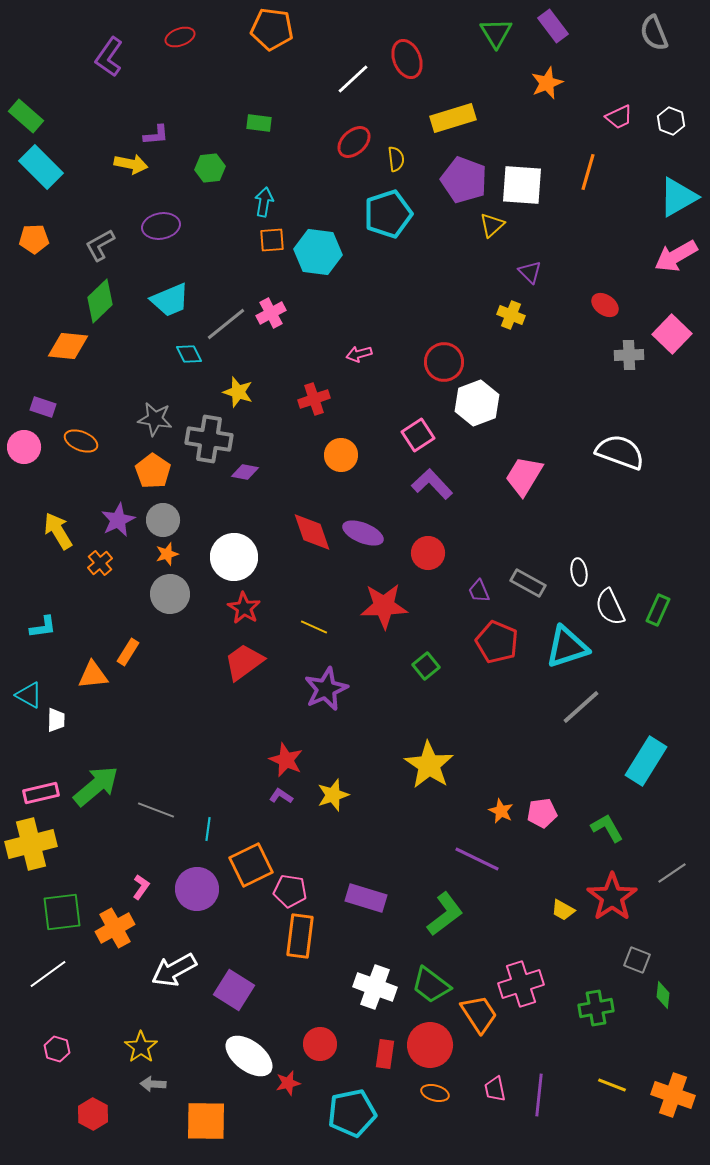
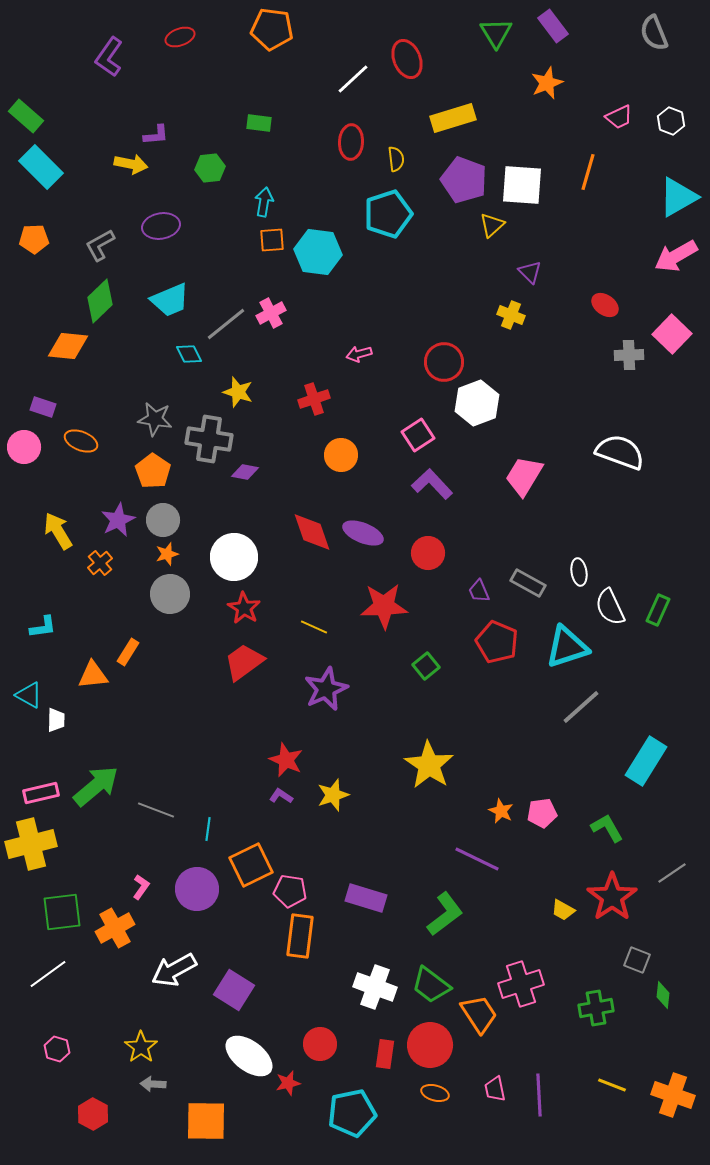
red ellipse at (354, 142): moved 3 px left; rotated 44 degrees counterclockwise
purple line at (539, 1095): rotated 9 degrees counterclockwise
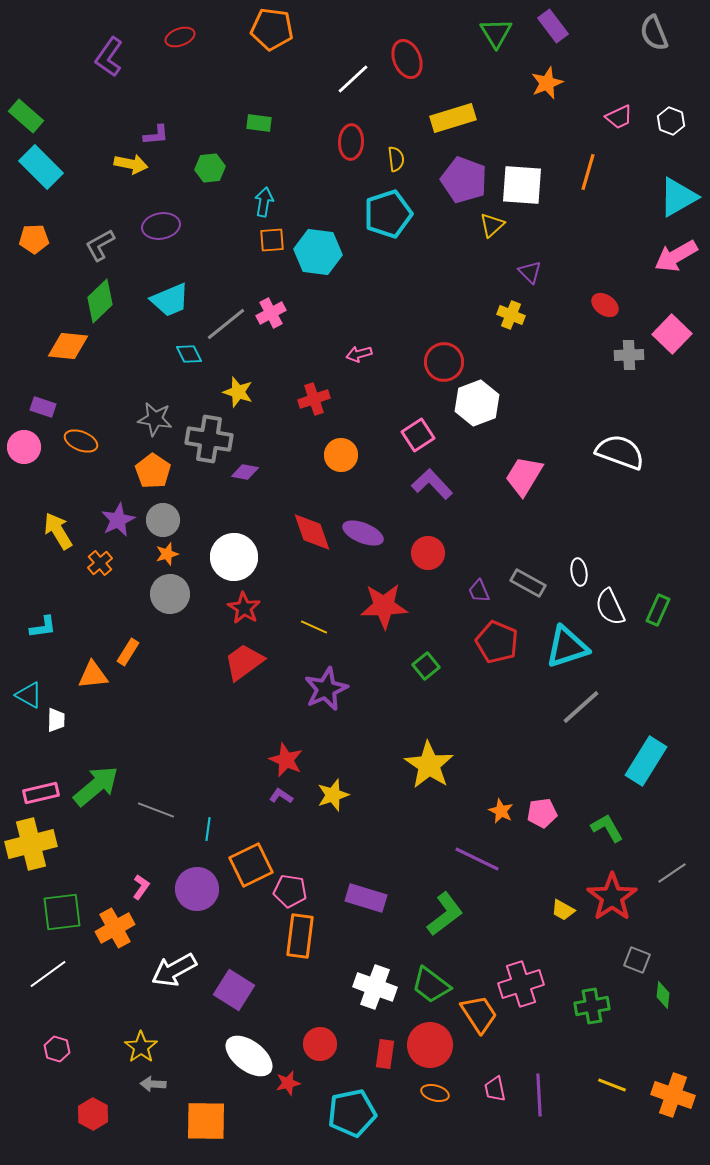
green cross at (596, 1008): moved 4 px left, 2 px up
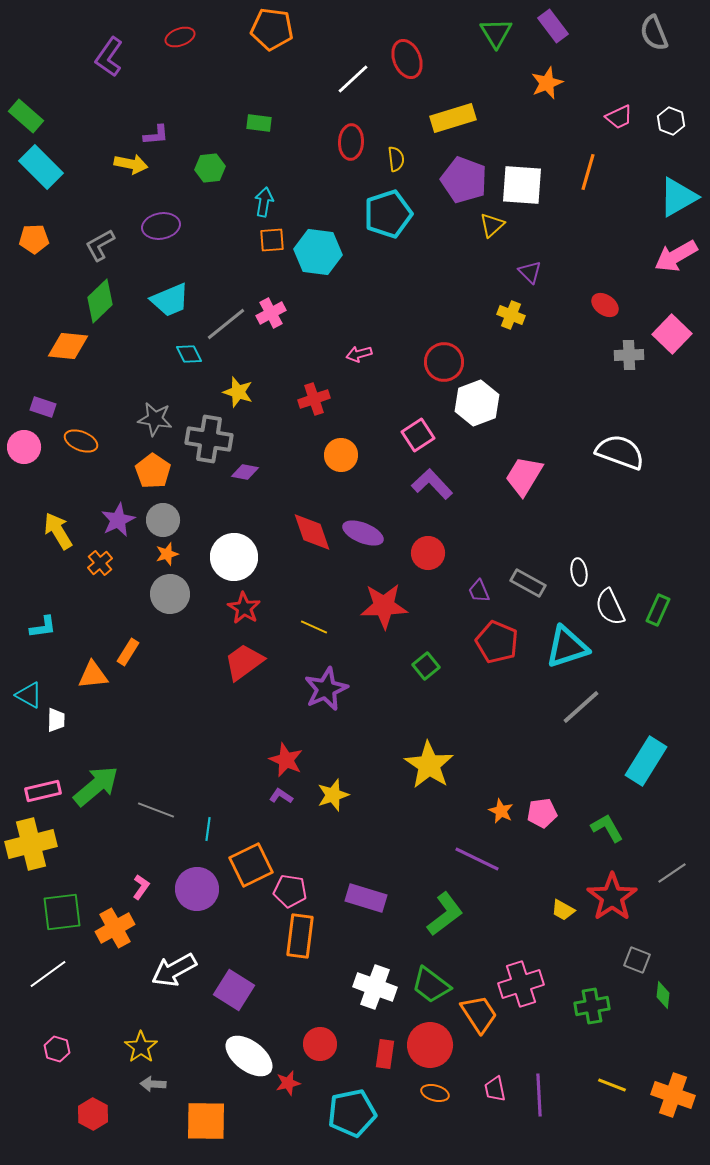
pink rectangle at (41, 793): moved 2 px right, 2 px up
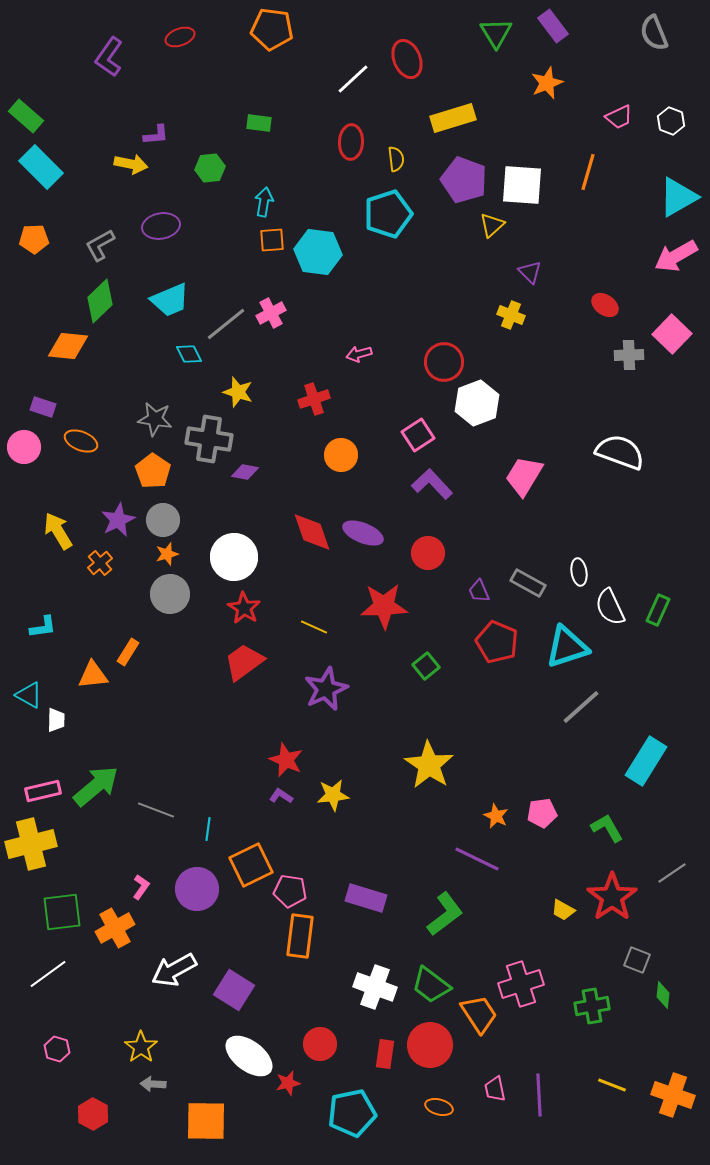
yellow star at (333, 795): rotated 12 degrees clockwise
orange star at (501, 811): moved 5 px left, 5 px down
orange ellipse at (435, 1093): moved 4 px right, 14 px down
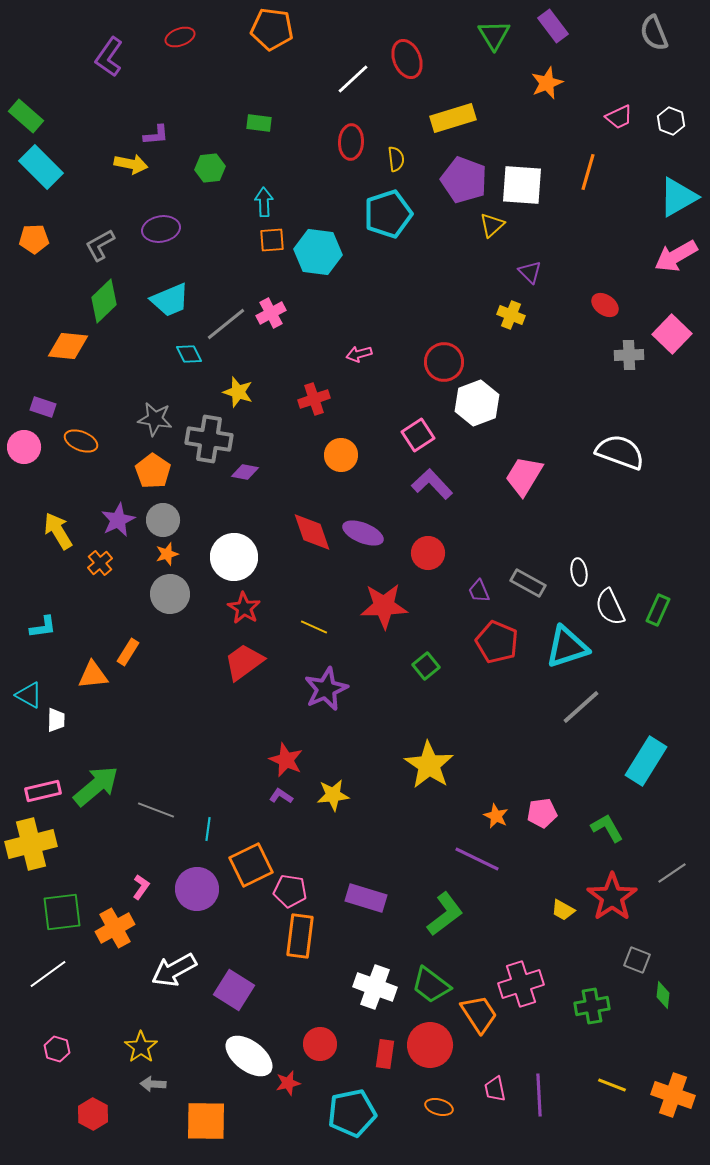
green triangle at (496, 33): moved 2 px left, 2 px down
cyan arrow at (264, 202): rotated 12 degrees counterclockwise
purple ellipse at (161, 226): moved 3 px down
green diamond at (100, 301): moved 4 px right
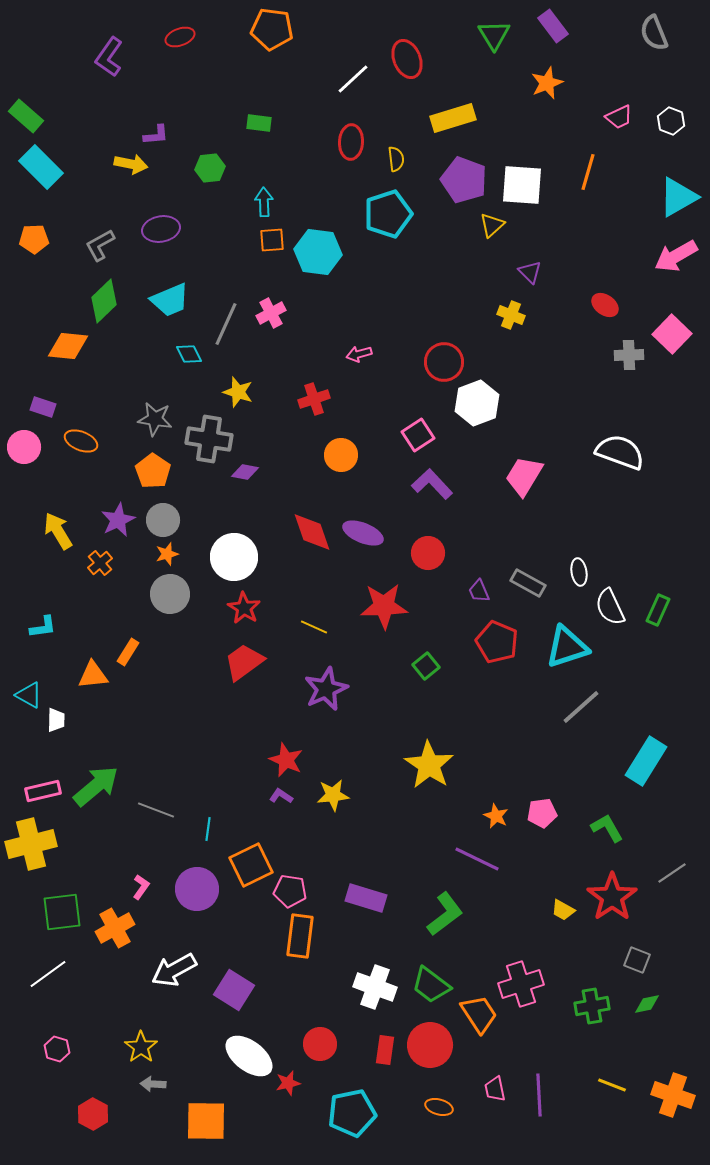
gray line at (226, 324): rotated 27 degrees counterclockwise
green diamond at (663, 995): moved 16 px left, 9 px down; rotated 72 degrees clockwise
red rectangle at (385, 1054): moved 4 px up
